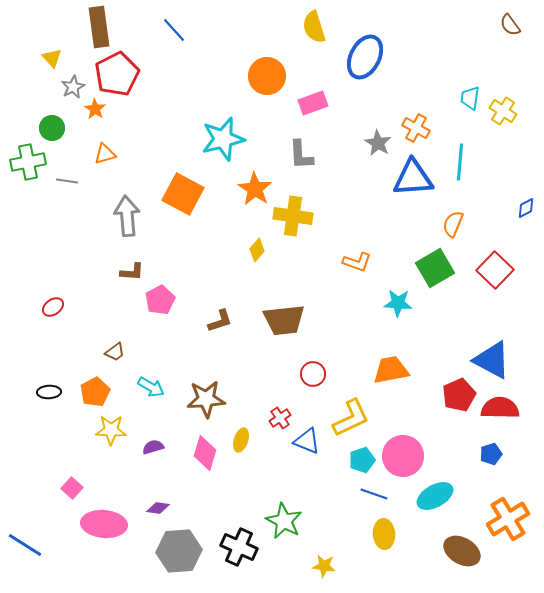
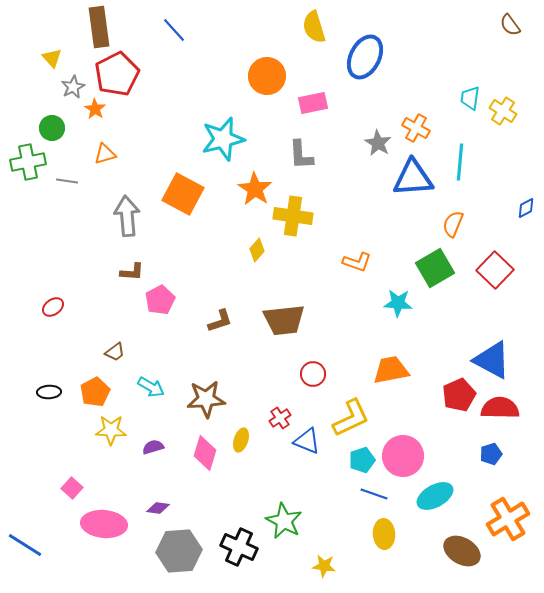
pink rectangle at (313, 103): rotated 8 degrees clockwise
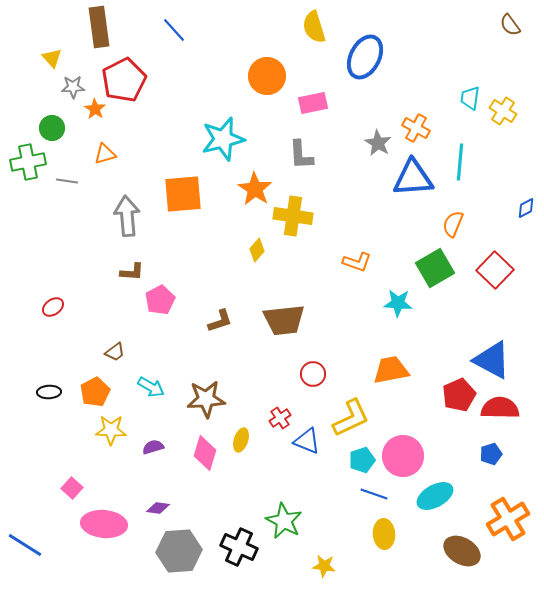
red pentagon at (117, 74): moved 7 px right, 6 px down
gray star at (73, 87): rotated 25 degrees clockwise
orange square at (183, 194): rotated 33 degrees counterclockwise
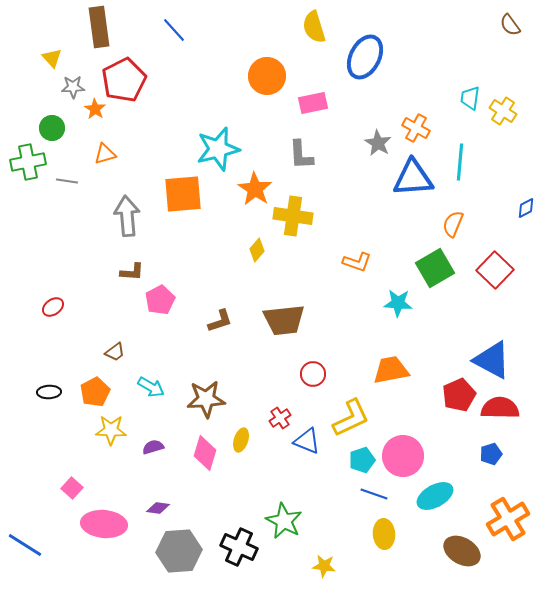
cyan star at (223, 139): moved 5 px left, 10 px down
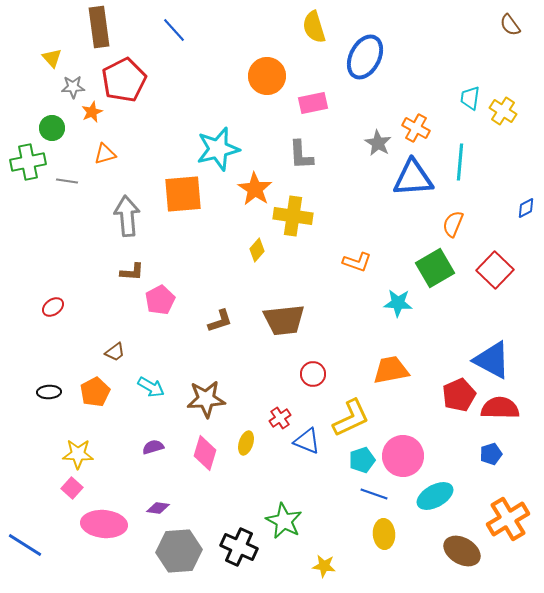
orange star at (95, 109): moved 3 px left, 3 px down; rotated 15 degrees clockwise
yellow star at (111, 430): moved 33 px left, 24 px down
yellow ellipse at (241, 440): moved 5 px right, 3 px down
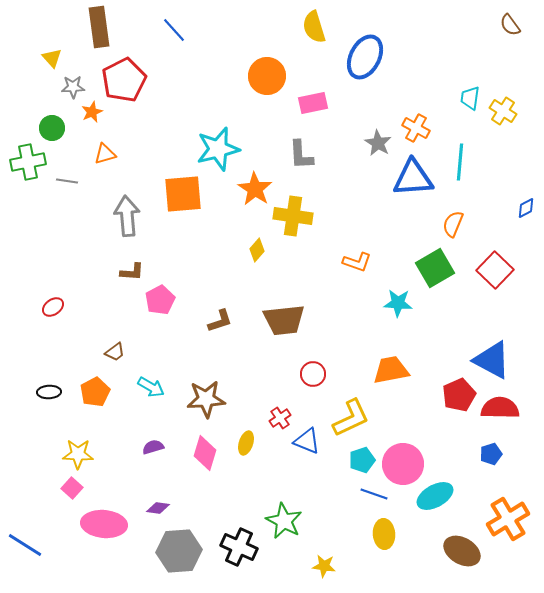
pink circle at (403, 456): moved 8 px down
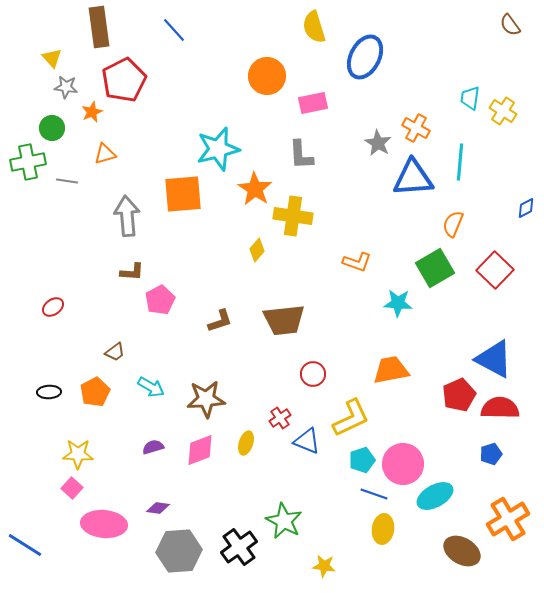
gray star at (73, 87): moved 7 px left; rotated 10 degrees clockwise
blue triangle at (492, 360): moved 2 px right, 1 px up
pink diamond at (205, 453): moved 5 px left, 3 px up; rotated 52 degrees clockwise
yellow ellipse at (384, 534): moved 1 px left, 5 px up; rotated 12 degrees clockwise
black cross at (239, 547): rotated 30 degrees clockwise
